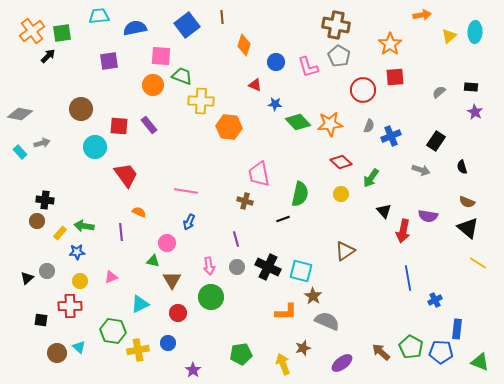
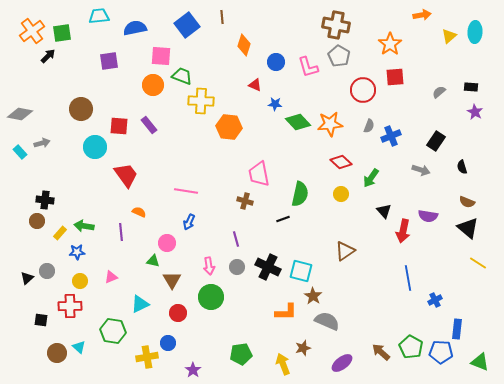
yellow cross at (138, 350): moved 9 px right, 7 px down
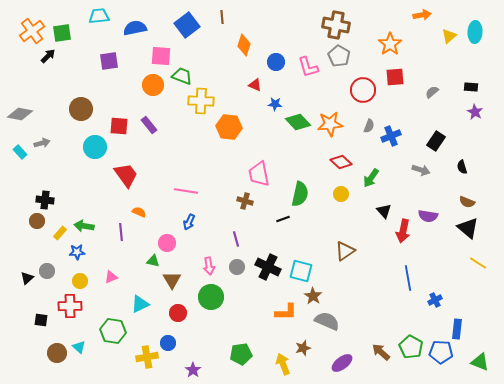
gray semicircle at (439, 92): moved 7 px left
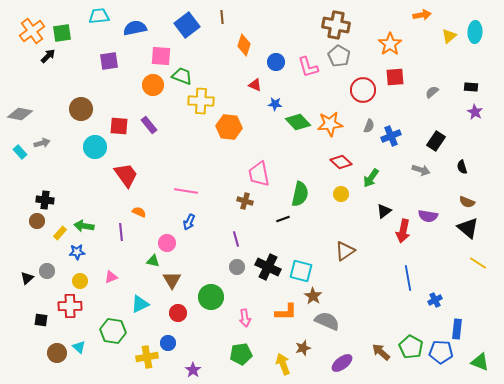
black triangle at (384, 211): rotated 35 degrees clockwise
pink arrow at (209, 266): moved 36 px right, 52 px down
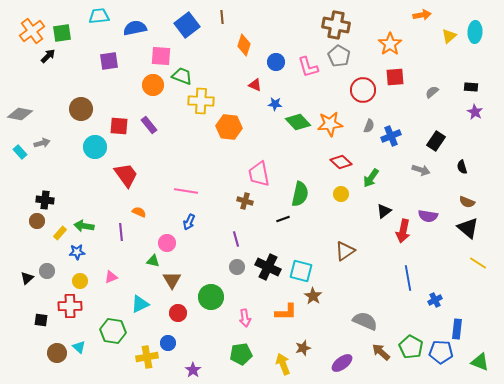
gray semicircle at (327, 321): moved 38 px right
